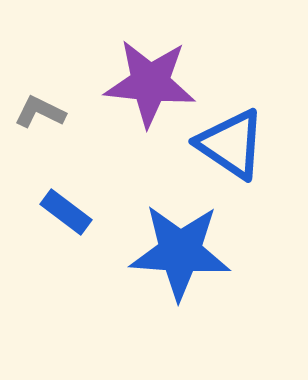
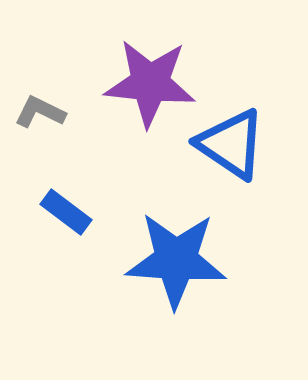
blue star: moved 4 px left, 8 px down
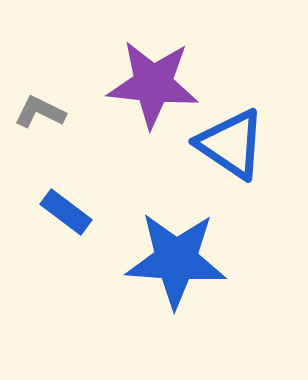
purple star: moved 3 px right, 1 px down
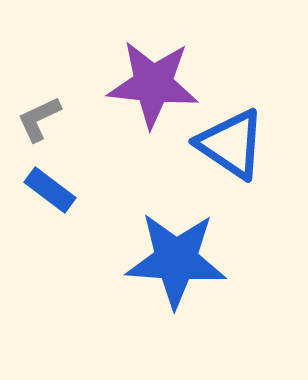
gray L-shape: moved 1 px left, 7 px down; rotated 51 degrees counterclockwise
blue rectangle: moved 16 px left, 22 px up
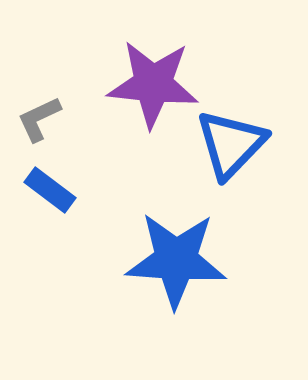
blue triangle: rotated 40 degrees clockwise
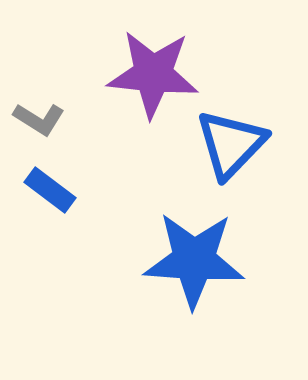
purple star: moved 10 px up
gray L-shape: rotated 123 degrees counterclockwise
blue star: moved 18 px right
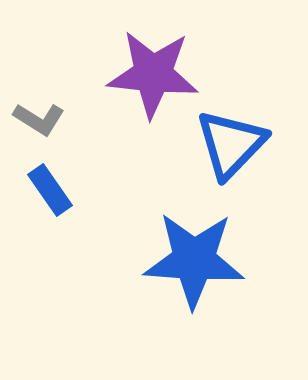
blue rectangle: rotated 18 degrees clockwise
